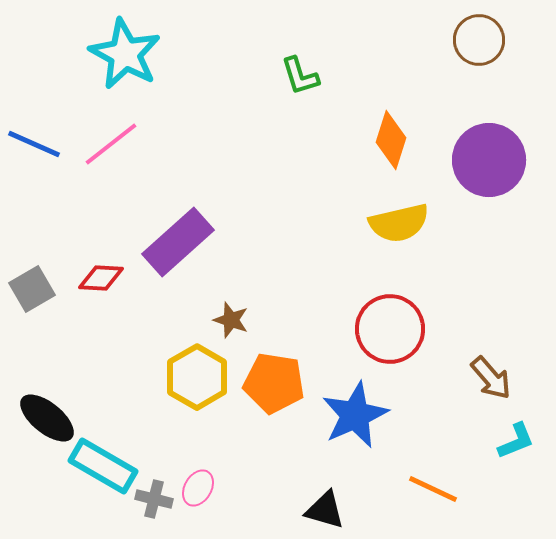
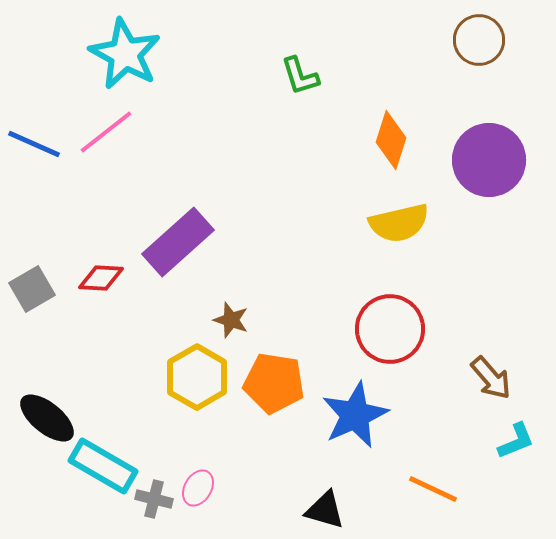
pink line: moved 5 px left, 12 px up
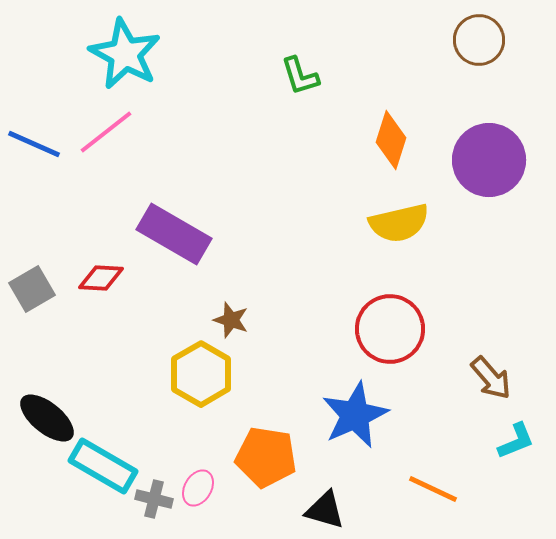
purple rectangle: moved 4 px left, 8 px up; rotated 72 degrees clockwise
yellow hexagon: moved 4 px right, 3 px up
orange pentagon: moved 8 px left, 74 px down
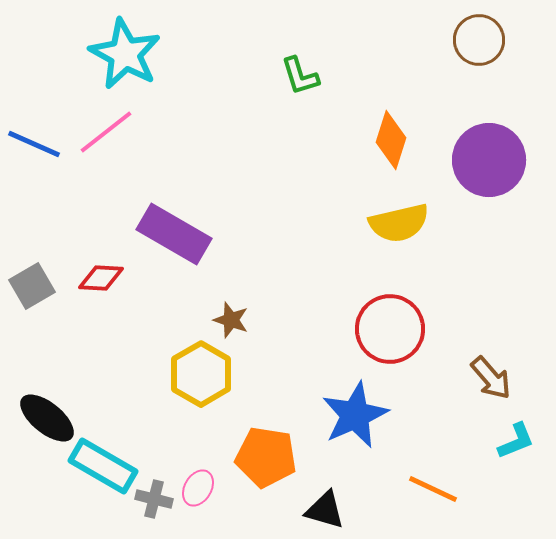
gray square: moved 3 px up
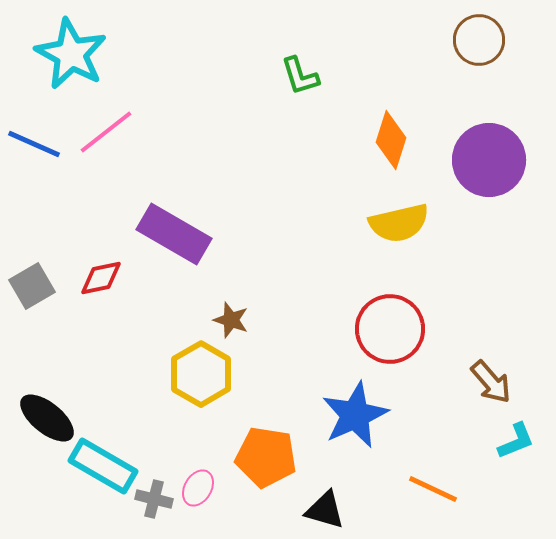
cyan star: moved 54 px left
red diamond: rotated 15 degrees counterclockwise
brown arrow: moved 4 px down
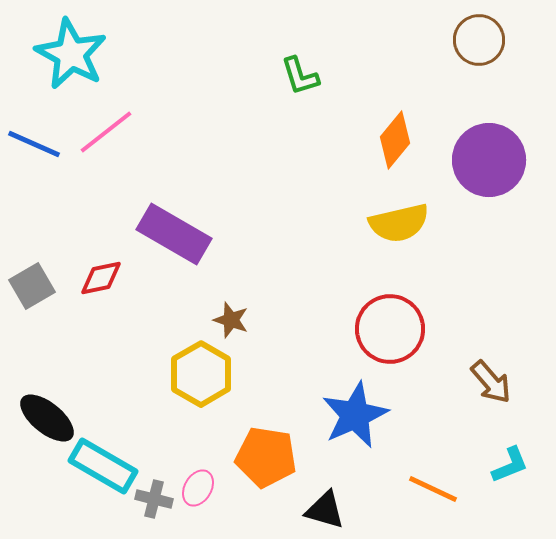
orange diamond: moved 4 px right; rotated 22 degrees clockwise
cyan L-shape: moved 6 px left, 24 px down
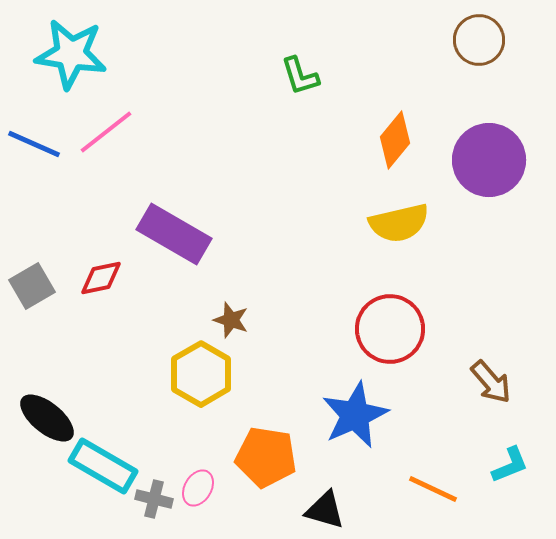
cyan star: rotated 20 degrees counterclockwise
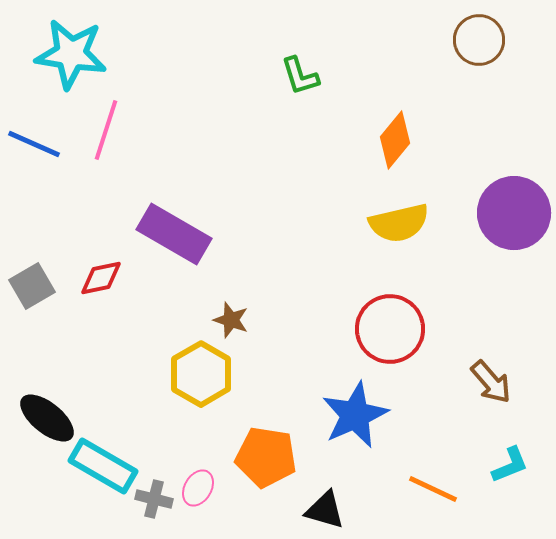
pink line: moved 2 px up; rotated 34 degrees counterclockwise
purple circle: moved 25 px right, 53 px down
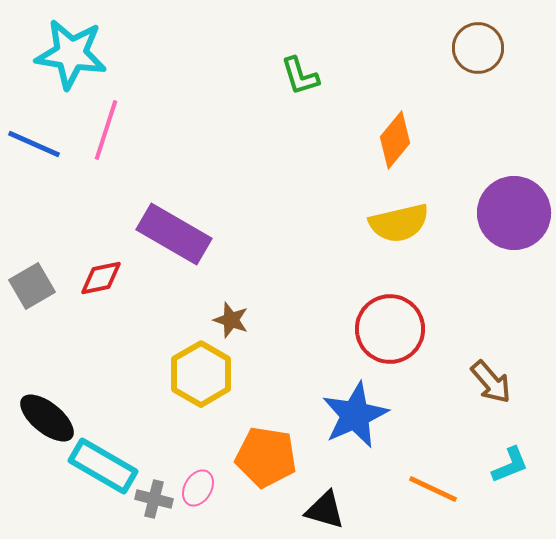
brown circle: moved 1 px left, 8 px down
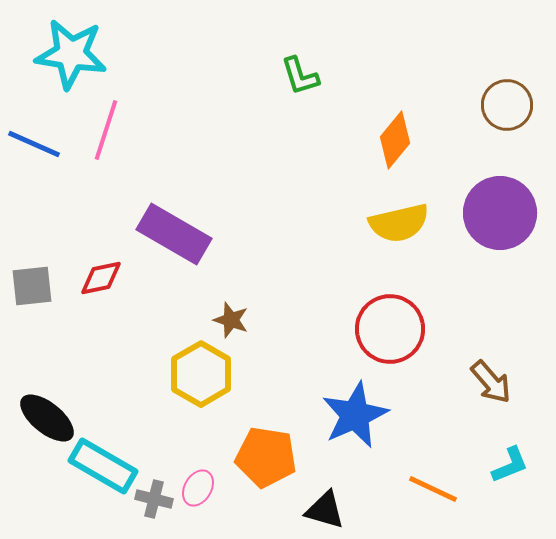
brown circle: moved 29 px right, 57 px down
purple circle: moved 14 px left
gray square: rotated 24 degrees clockwise
